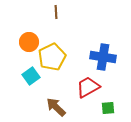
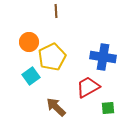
brown line: moved 1 px up
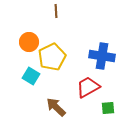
blue cross: moved 1 px left, 1 px up
cyan square: rotated 24 degrees counterclockwise
